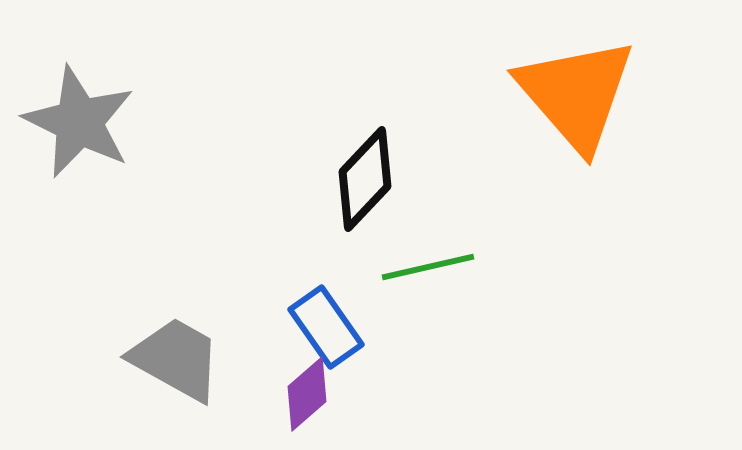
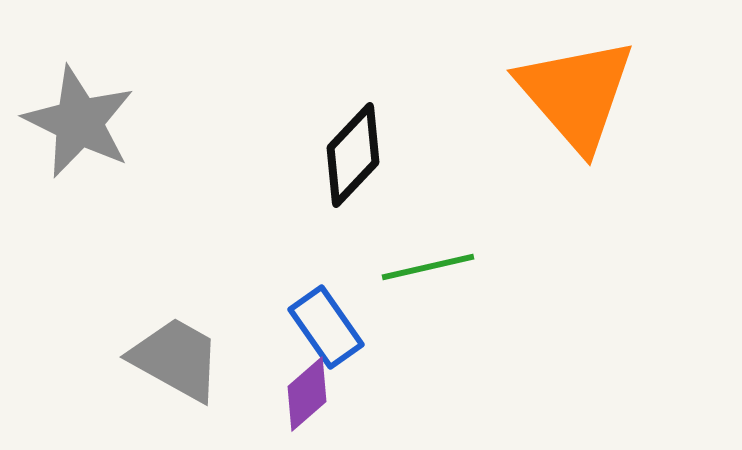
black diamond: moved 12 px left, 24 px up
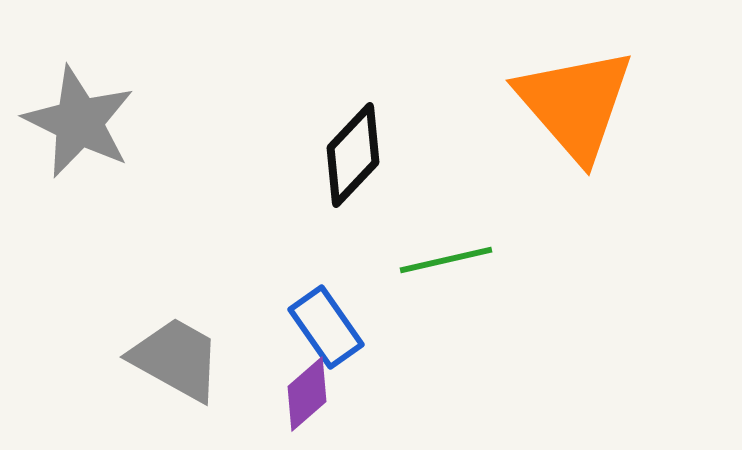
orange triangle: moved 1 px left, 10 px down
green line: moved 18 px right, 7 px up
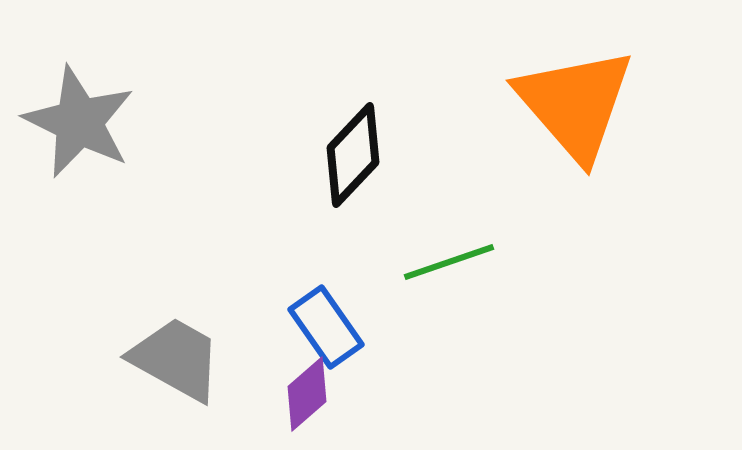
green line: moved 3 px right, 2 px down; rotated 6 degrees counterclockwise
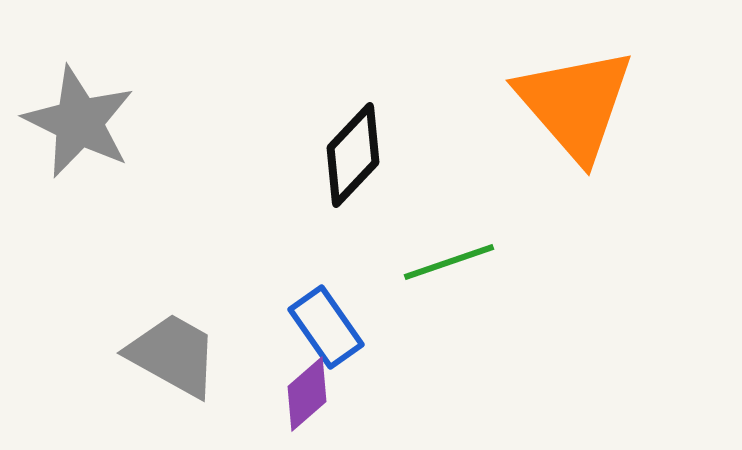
gray trapezoid: moved 3 px left, 4 px up
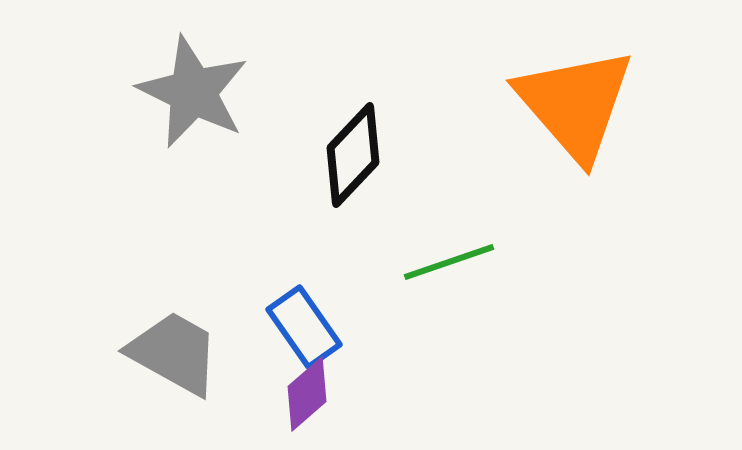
gray star: moved 114 px right, 30 px up
blue rectangle: moved 22 px left
gray trapezoid: moved 1 px right, 2 px up
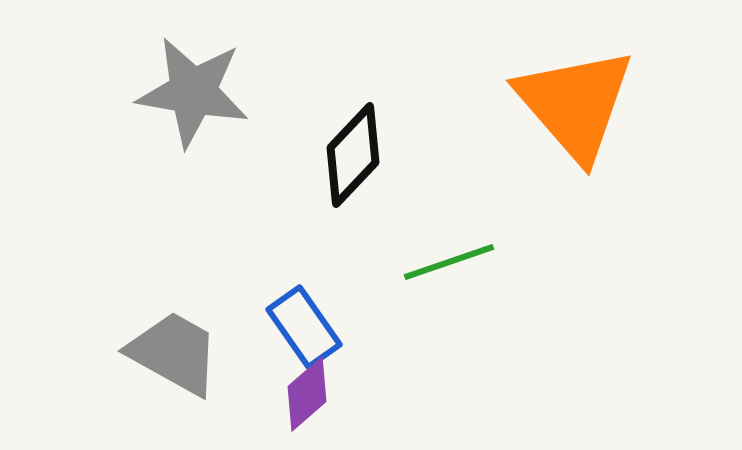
gray star: rotated 16 degrees counterclockwise
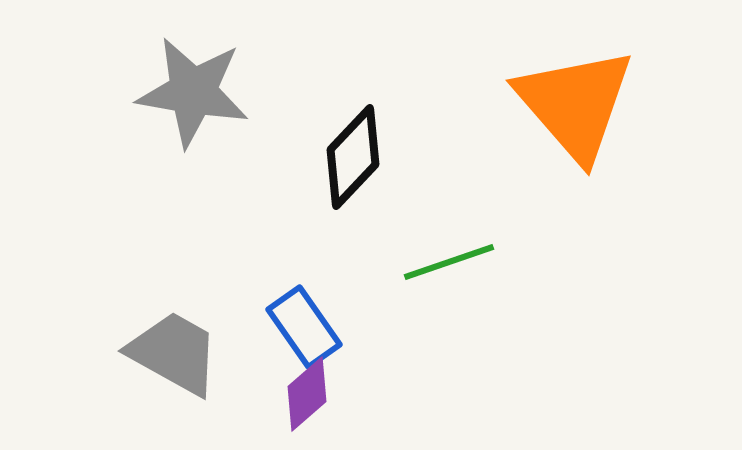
black diamond: moved 2 px down
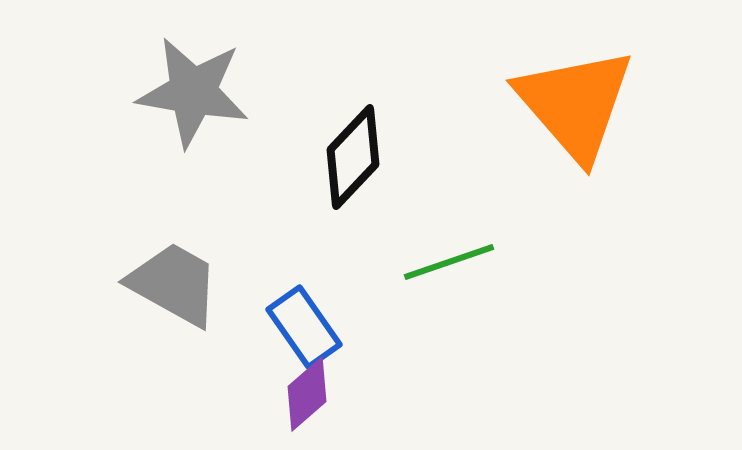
gray trapezoid: moved 69 px up
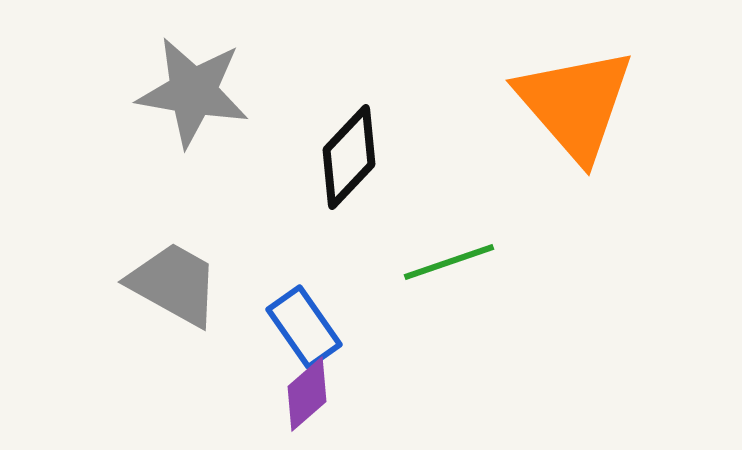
black diamond: moved 4 px left
